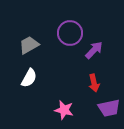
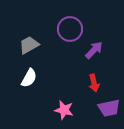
purple circle: moved 4 px up
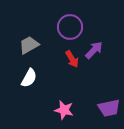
purple circle: moved 2 px up
red arrow: moved 22 px left, 24 px up; rotated 18 degrees counterclockwise
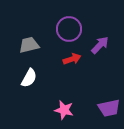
purple circle: moved 1 px left, 2 px down
gray trapezoid: rotated 15 degrees clockwise
purple arrow: moved 6 px right, 5 px up
red arrow: rotated 78 degrees counterclockwise
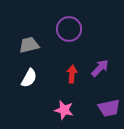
purple arrow: moved 23 px down
red arrow: moved 15 px down; rotated 66 degrees counterclockwise
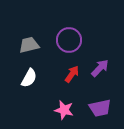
purple circle: moved 11 px down
red arrow: rotated 30 degrees clockwise
purple trapezoid: moved 9 px left
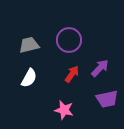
purple trapezoid: moved 7 px right, 9 px up
